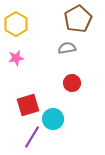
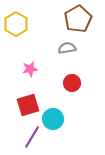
pink star: moved 14 px right, 11 px down
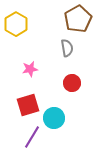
gray semicircle: rotated 90 degrees clockwise
cyan circle: moved 1 px right, 1 px up
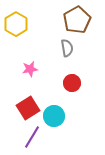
brown pentagon: moved 1 px left, 1 px down
red square: moved 3 px down; rotated 15 degrees counterclockwise
cyan circle: moved 2 px up
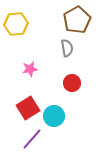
yellow hexagon: rotated 25 degrees clockwise
purple line: moved 2 px down; rotated 10 degrees clockwise
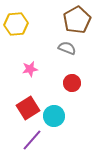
gray semicircle: rotated 60 degrees counterclockwise
purple line: moved 1 px down
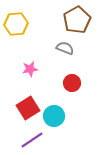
gray semicircle: moved 2 px left
purple line: rotated 15 degrees clockwise
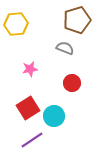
brown pentagon: rotated 12 degrees clockwise
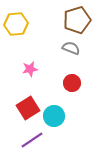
gray semicircle: moved 6 px right
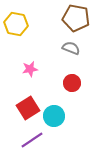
brown pentagon: moved 1 px left, 2 px up; rotated 28 degrees clockwise
yellow hexagon: rotated 15 degrees clockwise
